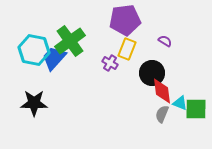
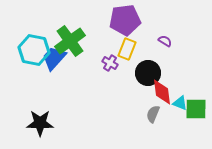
black circle: moved 4 px left
red diamond: moved 1 px down
black star: moved 6 px right, 20 px down
gray semicircle: moved 9 px left
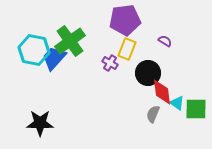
cyan triangle: moved 3 px left; rotated 14 degrees clockwise
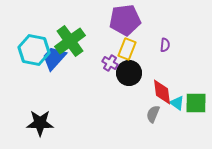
purple semicircle: moved 4 px down; rotated 64 degrees clockwise
black circle: moved 19 px left
green square: moved 6 px up
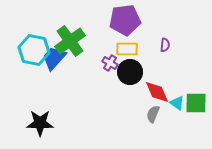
yellow rectangle: rotated 70 degrees clockwise
black circle: moved 1 px right, 1 px up
red diamond: moved 5 px left; rotated 16 degrees counterclockwise
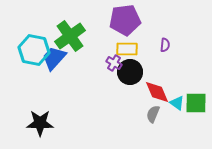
green cross: moved 5 px up
purple cross: moved 4 px right
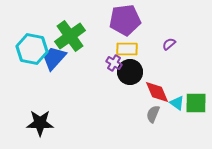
purple semicircle: moved 4 px right, 1 px up; rotated 136 degrees counterclockwise
cyan hexagon: moved 2 px left, 1 px up
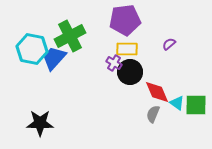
green cross: rotated 8 degrees clockwise
green square: moved 2 px down
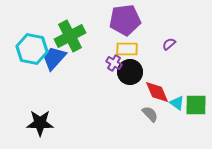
gray semicircle: moved 3 px left; rotated 114 degrees clockwise
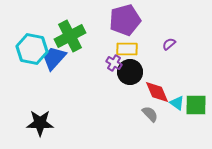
purple pentagon: rotated 8 degrees counterclockwise
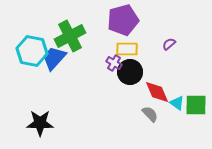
purple pentagon: moved 2 px left
cyan hexagon: moved 2 px down
